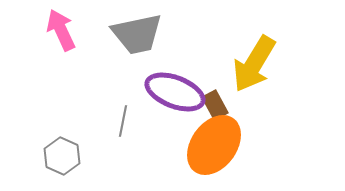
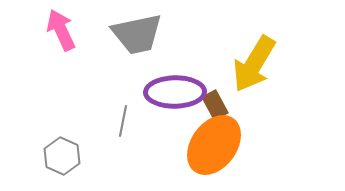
purple ellipse: rotated 22 degrees counterclockwise
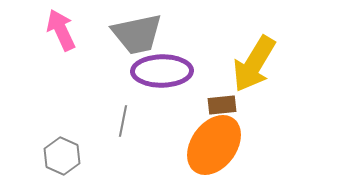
purple ellipse: moved 13 px left, 21 px up
brown rectangle: moved 7 px right; rotated 68 degrees counterclockwise
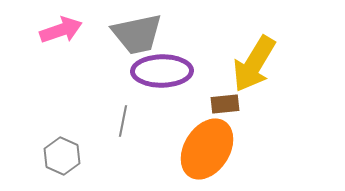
pink arrow: rotated 96 degrees clockwise
brown rectangle: moved 3 px right, 1 px up
orange ellipse: moved 7 px left, 4 px down; rotated 4 degrees counterclockwise
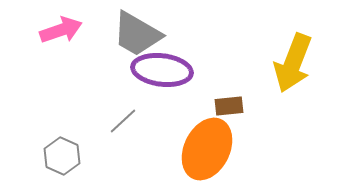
gray trapezoid: rotated 42 degrees clockwise
yellow arrow: moved 39 px right, 1 px up; rotated 10 degrees counterclockwise
purple ellipse: moved 1 px up; rotated 8 degrees clockwise
brown rectangle: moved 4 px right, 2 px down
gray line: rotated 36 degrees clockwise
orange ellipse: rotated 6 degrees counterclockwise
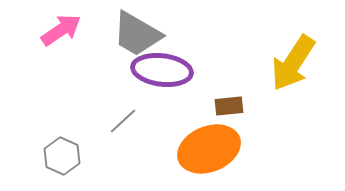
pink arrow: rotated 15 degrees counterclockwise
yellow arrow: rotated 12 degrees clockwise
orange ellipse: moved 2 px right; rotated 42 degrees clockwise
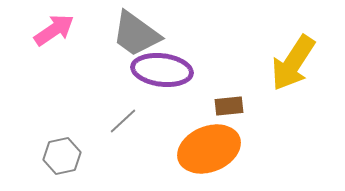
pink arrow: moved 7 px left
gray trapezoid: moved 1 px left; rotated 6 degrees clockwise
gray hexagon: rotated 24 degrees clockwise
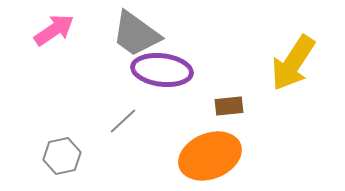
orange ellipse: moved 1 px right, 7 px down
